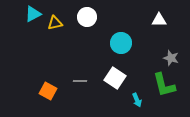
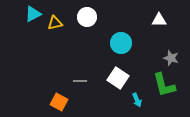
white square: moved 3 px right
orange square: moved 11 px right, 11 px down
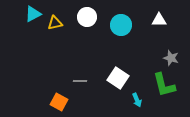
cyan circle: moved 18 px up
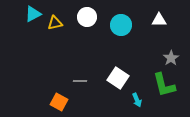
gray star: rotated 21 degrees clockwise
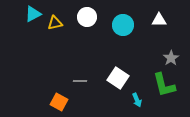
cyan circle: moved 2 px right
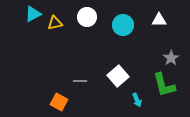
white square: moved 2 px up; rotated 15 degrees clockwise
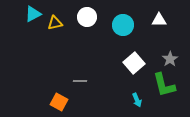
gray star: moved 1 px left, 1 px down
white square: moved 16 px right, 13 px up
